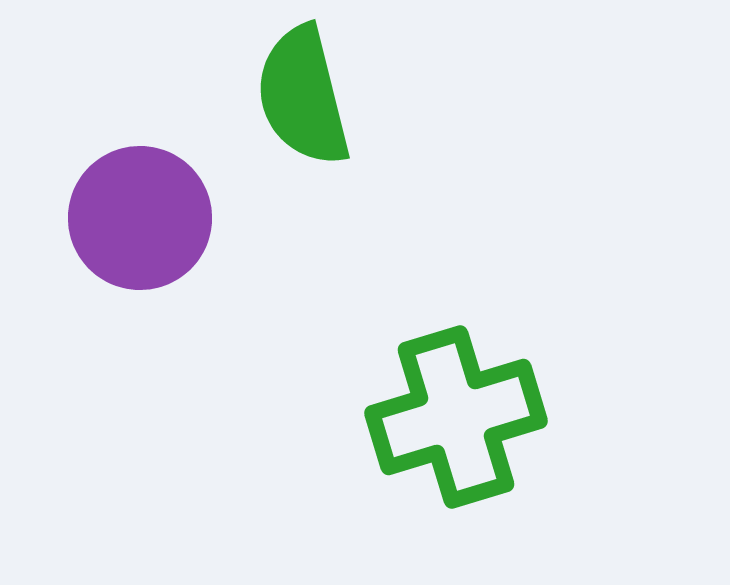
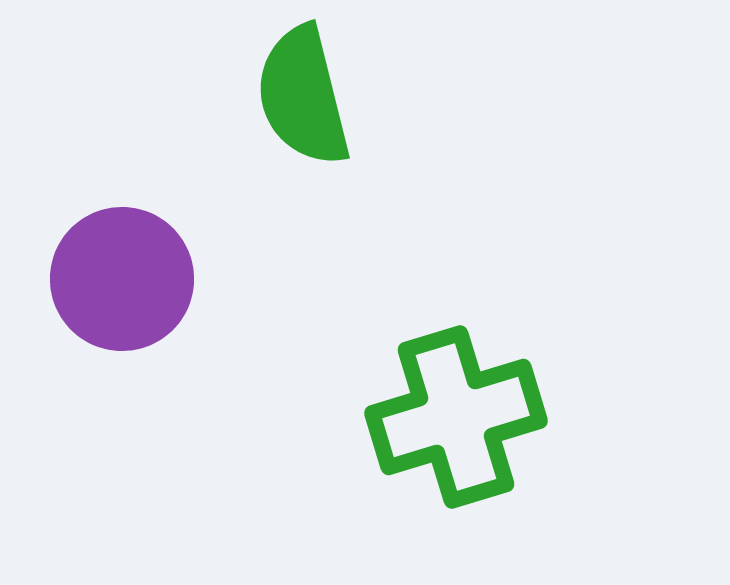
purple circle: moved 18 px left, 61 px down
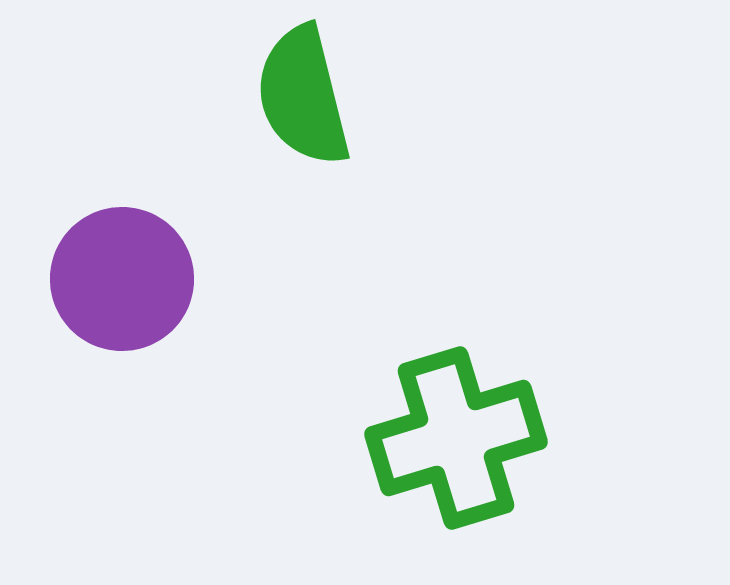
green cross: moved 21 px down
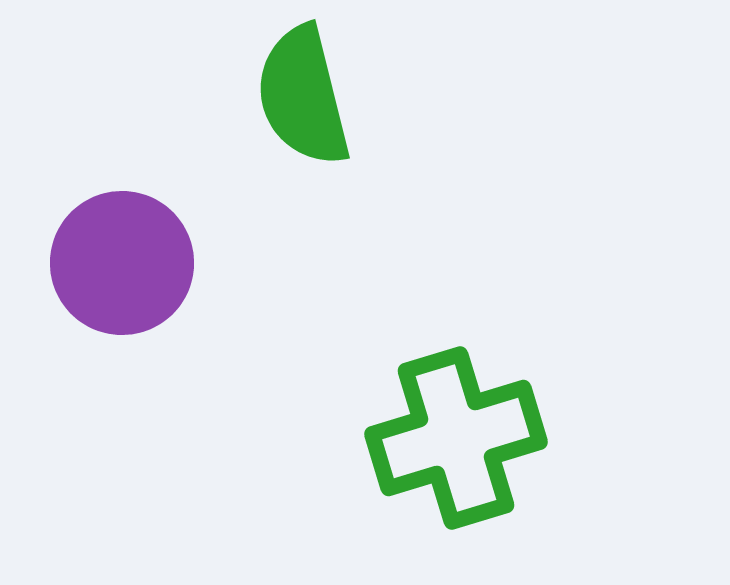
purple circle: moved 16 px up
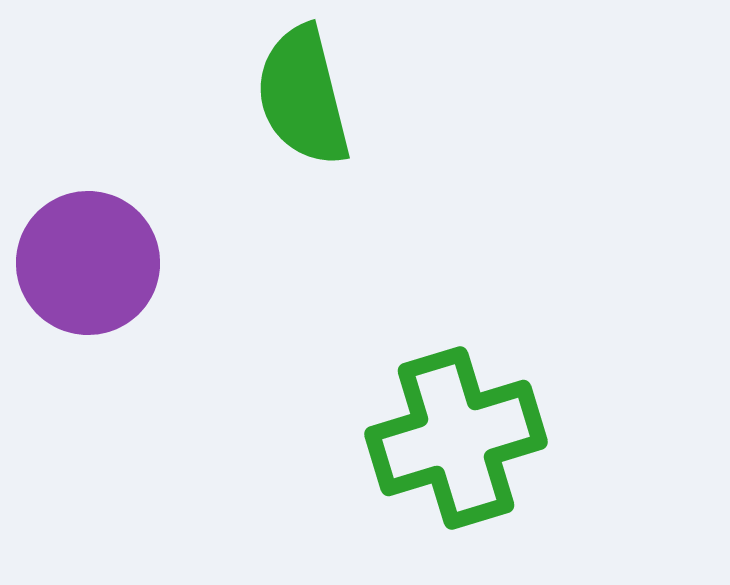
purple circle: moved 34 px left
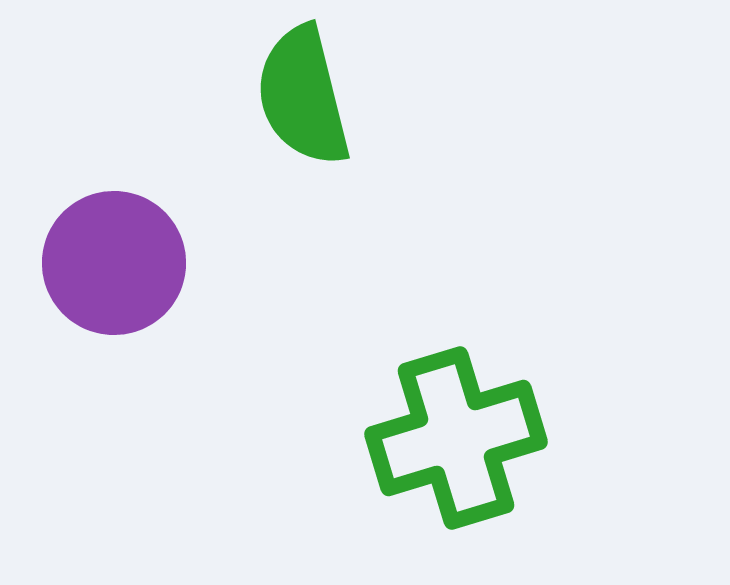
purple circle: moved 26 px right
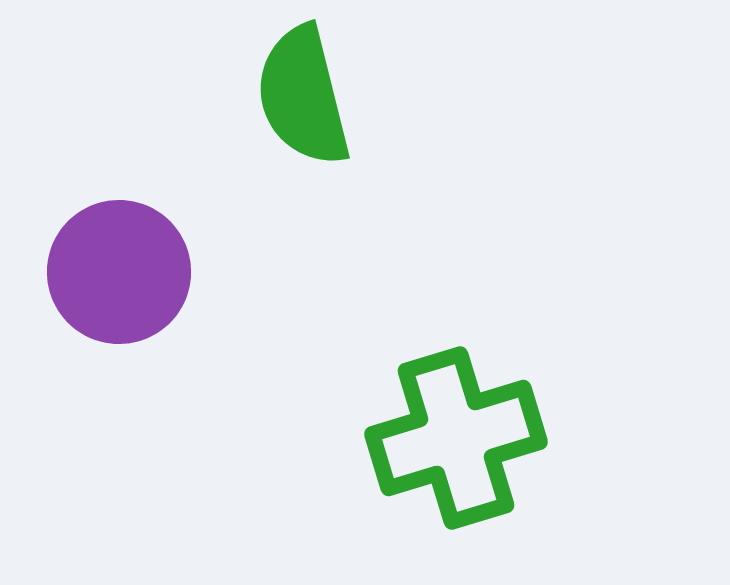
purple circle: moved 5 px right, 9 px down
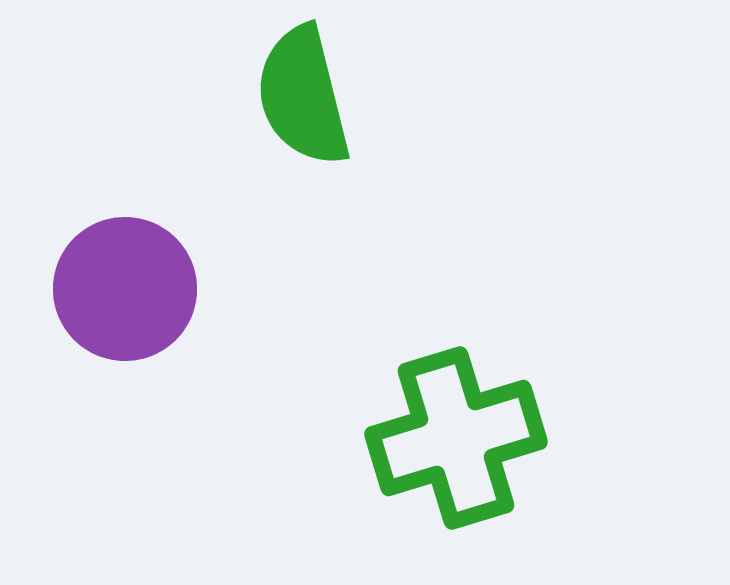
purple circle: moved 6 px right, 17 px down
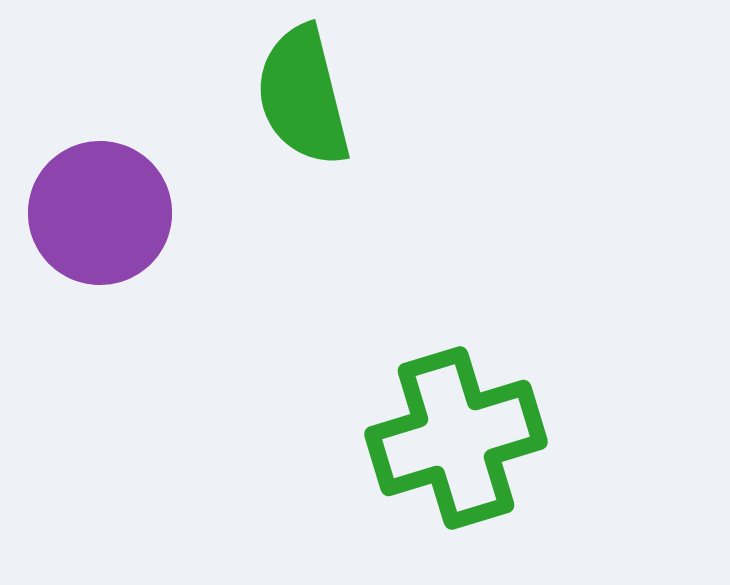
purple circle: moved 25 px left, 76 px up
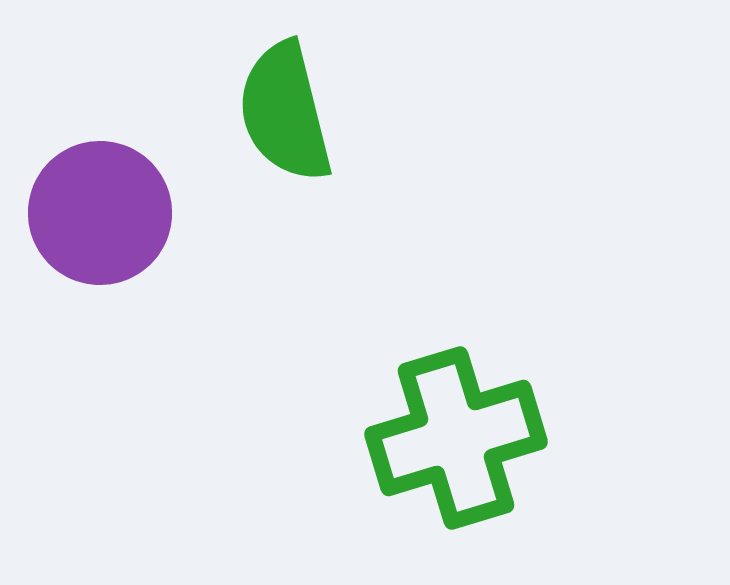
green semicircle: moved 18 px left, 16 px down
